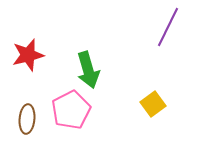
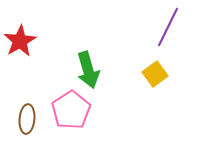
red star: moved 8 px left, 14 px up; rotated 16 degrees counterclockwise
yellow square: moved 2 px right, 30 px up
pink pentagon: rotated 6 degrees counterclockwise
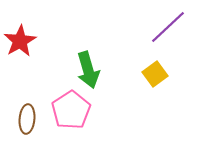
purple line: rotated 21 degrees clockwise
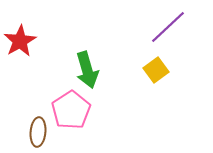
green arrow: moved 1 px left
yellow square: moved 1 px right, 4 px up
brown ellipse: moved 11 px right, 13 px down
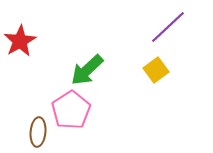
green arrow: rotated 63 degrees clockwise
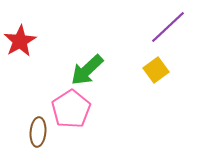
pink pentagon: moved 1 px up
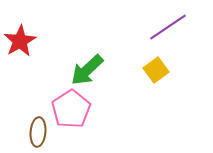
purple line: rotated 9 degrees clockwise
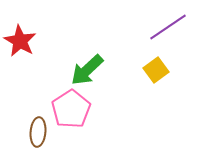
red star: rotated 12 degrees counterclockwise
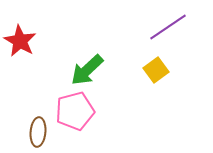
pink pentagon: moved 4 px right, 2 px down; rotated 18 degrees clockwise
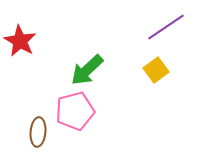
purple line: moved 2 px left
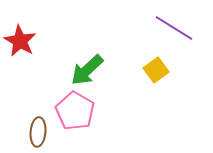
purple line: moved 8 px right, 1 px down; rotated 66 degrees clockwise
pink pentagon: rotated 27 degrees counterclockwise
